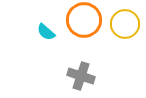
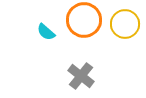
gray cross: rotated 20 degrees clockwise
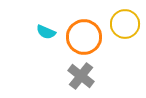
orange circle: moved 17 px down
cyan semicircle: rotated 18 degrees counterclockwise
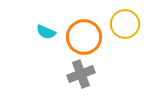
gray cross: moved 2 px up; rotated 32 degrees clockwise
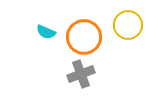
yellow circle: moved 3 px right, 1 px down
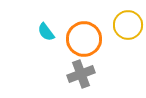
cyan semicircle: rotated 30 degrees clockwise
orange circle: moved 2 px down
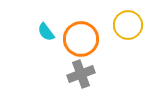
orange circle: moved 3 px left
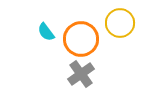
yellow circle: moved 8 px left, 2 px up
gray cross: rotated 16 degrees counterclockwise
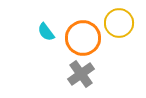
yellow circle: moved 1 px left
orange circle: moved 2 px right, 1 px up
